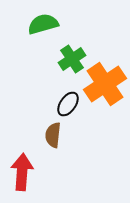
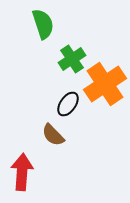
green semicircle: rotated 88 degrees clockwise
brown semicircle: rotated 50 degrees counterclockwise
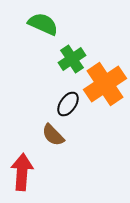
green semicircle: rotated 48 degrees counterclockwise
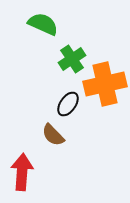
orange cross: rotated 21 degrees clockwise
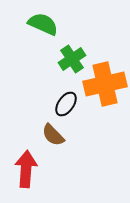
black ellipse: moved 2 px left
red arrow: moved 4 px right, 3 px up
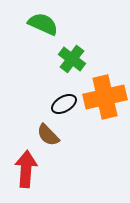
green cross: rotated 20 degrees counterclockwise
orange cross: moved 13 px down
black ellipse: moved 2 px left; rotated 25 degrees clockwise
brown semicircle: moved 5 px left
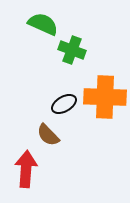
green cross: moved 9 px up; rotated 16 degrees counterclockwise
orange cross: rotated 15 degrees clockwise
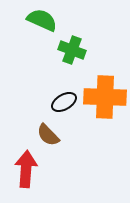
green semicircle: moved 1 px left, 4 px up
black ellipse: moved 2 px up
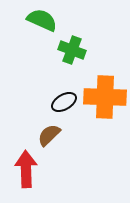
brown semicircle: moved 1 px right; rotated 90 degrees clockwise
red arrow: rotated 6 degrees counterclockwise
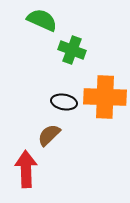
black ellipse: rotated 40 degrees clockwise
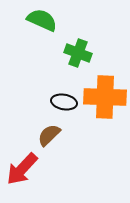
green cross: moved 6 px right, 3 px down
red arrow: moved 4 px left; rotated 135 degrees counterclockwise
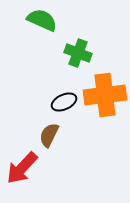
orange cross: moved 2 px up; rotated 9 degrees counterclockwise
black ellipse: rotated 35 degrees counterclockwise
brown semicircle: rotated 20 degrees counterclockwise
red arrow: moved 1 px up
